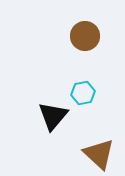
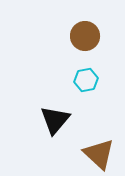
cyan hexagon: moved 3 px right, 13 px up
black triangle: moved 2 px right, 4 px down
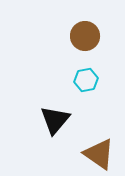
brown triangle: rotated 8 degrees counterclockwise
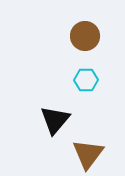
cyan hexagon: rotated 10 degrees clockwise
brown triangle: moved 11 px left; rotated 32 degrees clockwise
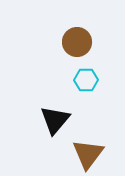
brown circle: moved 8 px left, 6 px down
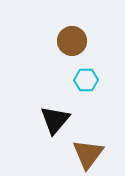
brown circle: moved 5 px left, 1 px up
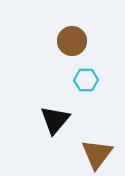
brown triangle: moved 9 px right
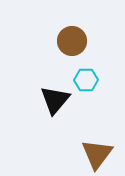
black triangle: moved 20 px up
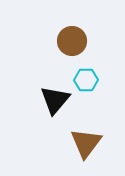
brown triangle: moved 11 px left, 11 px up
